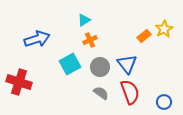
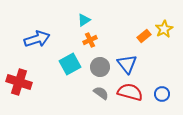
red semicircle: rotated 55 degrees counterclockwise
blue circle: moved 2 px left, 8 px up
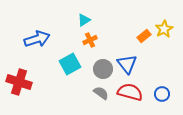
gray circle: moved 3 px right, 2 px down
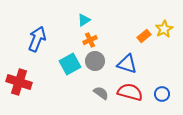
blue arrow: rotated 50 degrees counterclockwise
blue triangle: rotated 35 degrees counterclockwise
gray circle: moved 8 px left, 8 px up
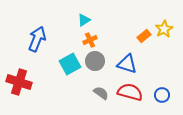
blue circle: moved 1 px down
